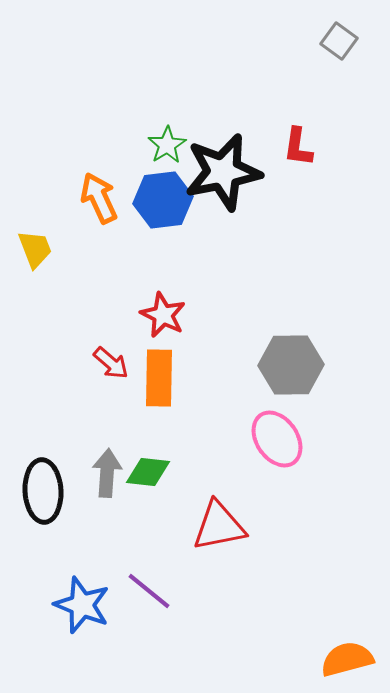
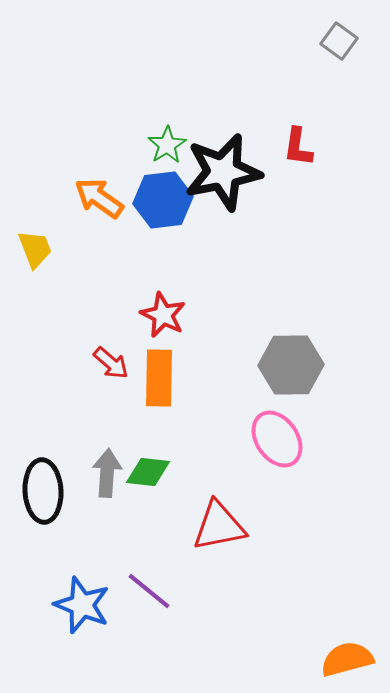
orange arrow: rotated 30 degrees counterclockwise
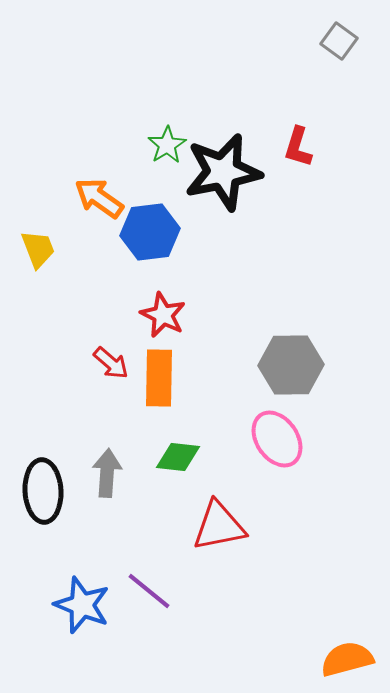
red L-shape: rotated 9 degrees clockwise
blue hexagon: moved 13 px left, 32 px down
yellow trapezoid: moved 3 px right
green diamond: moved 30 px right, 15 px up
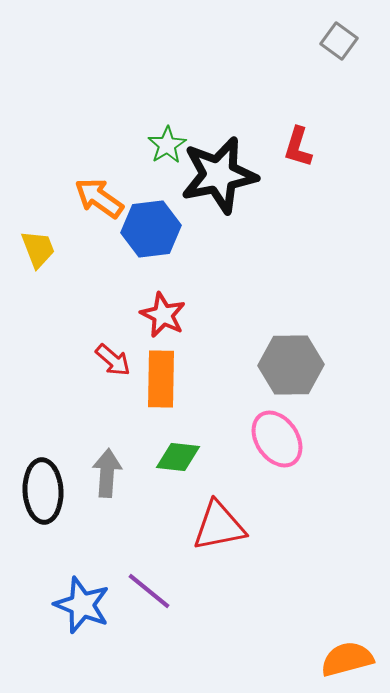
black star: moved 4 px left, 3 px down
blue hexagon: moved 1 px right, 3 px up
red arrow: moved 2 px right, 3 px up
orange rectangle: moved 2 px right, 1 px down
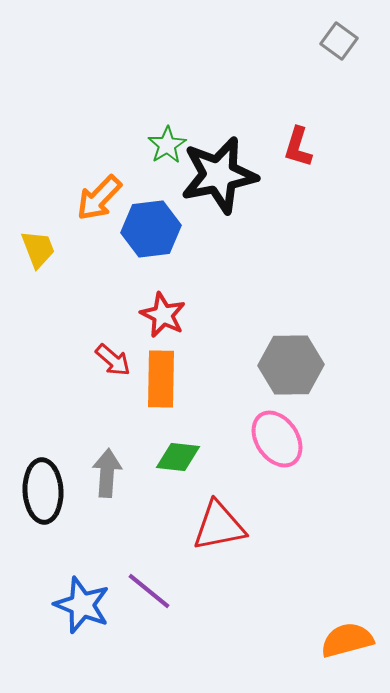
orange arrow: rotated 81 degrees counterclockwise
orange semicircle: moved 19 px up
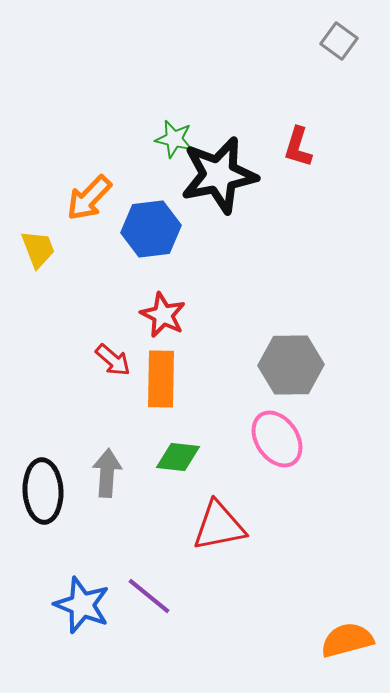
green star: moved 7 px right, 6 px up; rotated 27 degrees counterclockwise
orange arrow: moved 10 px left
purple line: moved 5 px down
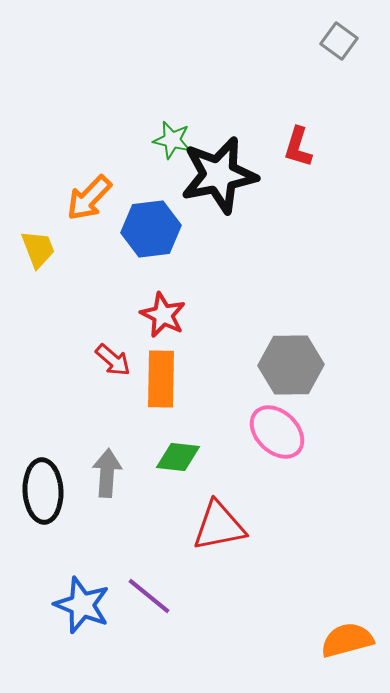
green star: moved 2 px left, 1 px down
pink ellipse: moved 7 px up; rotated 12 degrees counterclockwise
